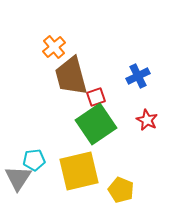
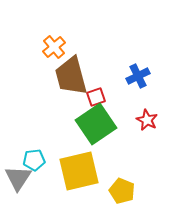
yellow pentagon: moved 1 px right, 1 px down
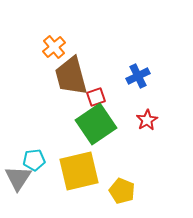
red star: rotated 15 degrees clockwise
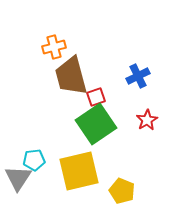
orange cross: rotated 25 degrees clockwise
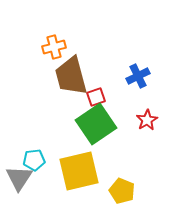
gray triangle: moved 1 px right
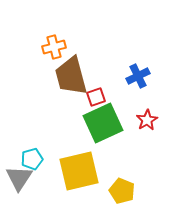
green square: moved 7 px right, 1 px up; rotated 9 degrees clockwise
cyan pentagon: moved 2 px left, 1 px up; rotated 10 degrees counterclockwise
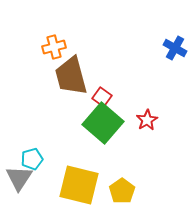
blue cross: moved 37 px right, 28 px up; rotated 35 degrees counterclockwise
red square: moved 6 px right; rotated 36 degrees counterclockwise
green square: rotated 24 degrees counterclockwise
yellow square: moved 14 px down; rotated 27 degrees clockwise
yellow pentagon: rotated 15 degrees clockwise
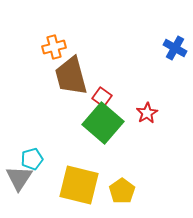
red star: moved 7 px up
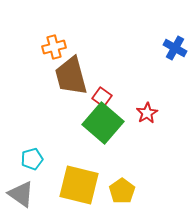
gray triangle: moved 2 px right, 16 px down; rotated 28 degrees counterclockwise
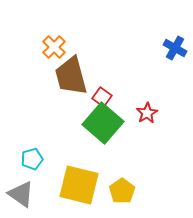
orange cross: rotated 30 degrees counterclockwise
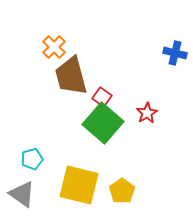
blue cross: moved 5 px down; rotated 15 degrees counterclockwise
gray triangle: moved 1 px right
